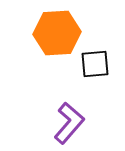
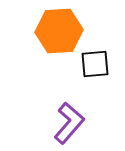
orange hexagon: moved 2 px right, 2 px up
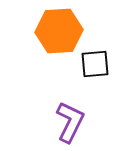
purple L-shape: moved 1 px right, 1 px up; rotated 15 degrees counterclockwise
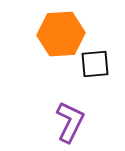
orange hexagon: moved 2 px right, 3 px down
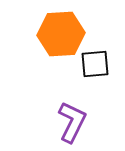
purple L-shape: moved 2 px right
